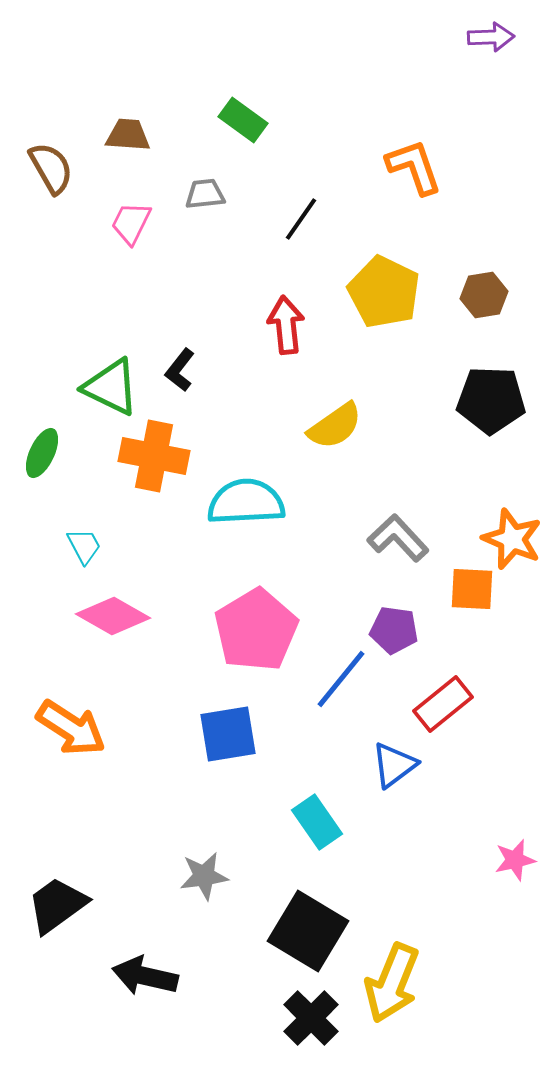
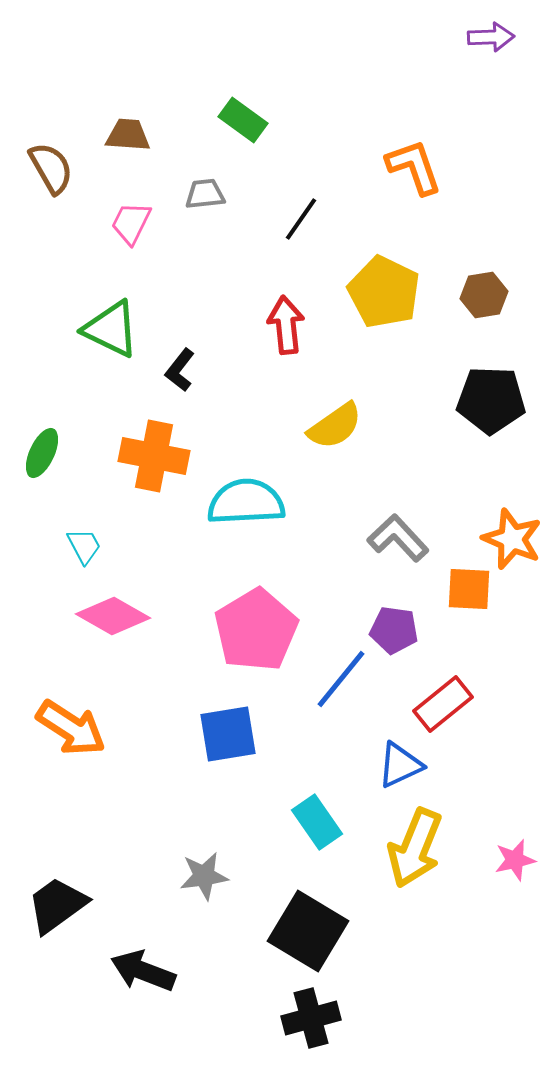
green triangle: moved 58 px up
orange square: moved 3 px left
blue triangle: moved 6 px right; rotated 12 degrees clockwise
black arrow: moved 2 px left, 5 px up; rotated 8 degrees clockwise
yellow arrow: moved 23 px right, 135 px up
black cross: rotated 30 degrees clockwise
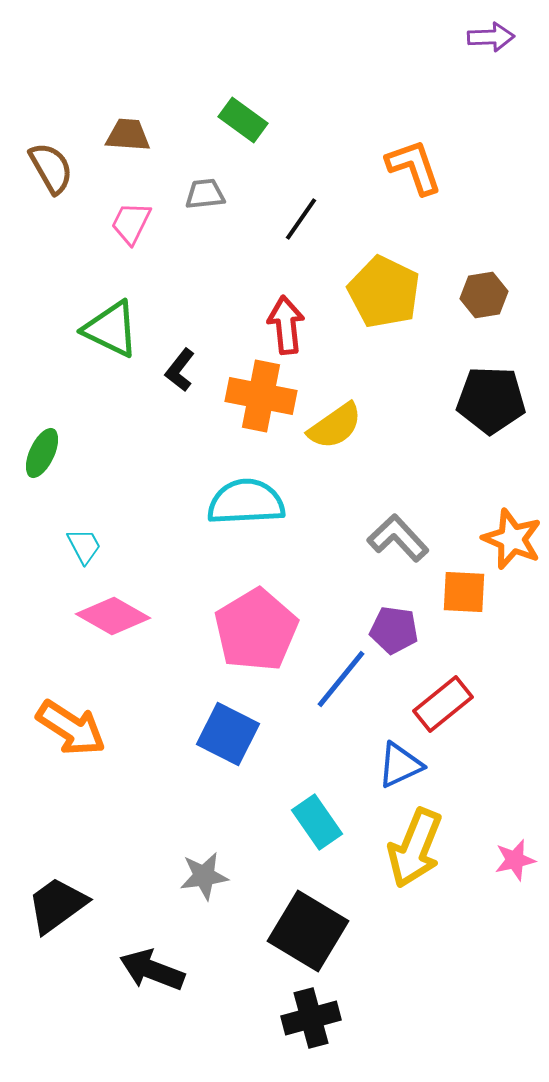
orange cross: moved 107 px right, 60 px up
orange square: moved 5 px left, 3 px down
blue square: rotated 36 degrees clockwise
black arrow: moved 9 px right, 1 px up
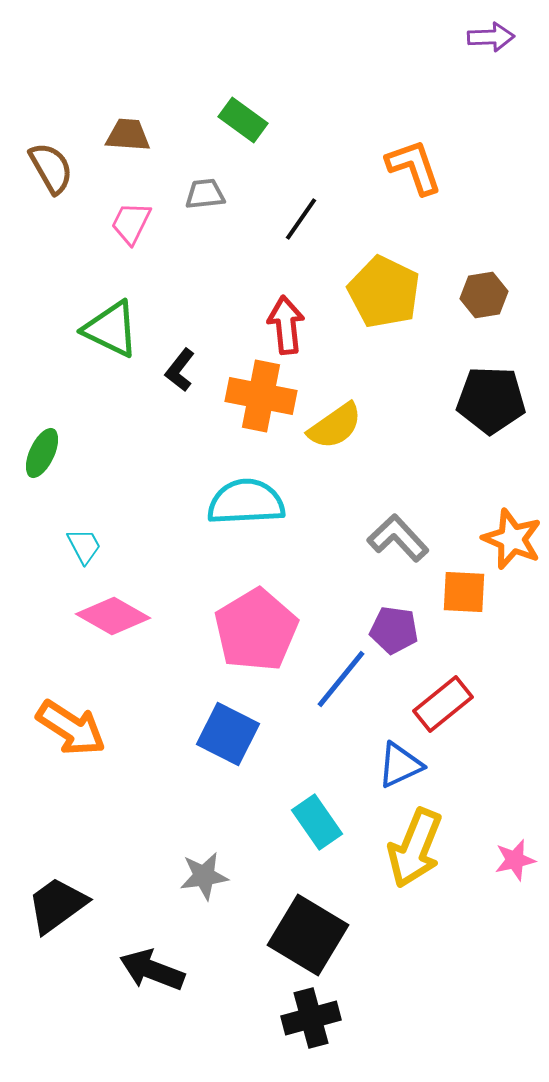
black square: moved 4 px down
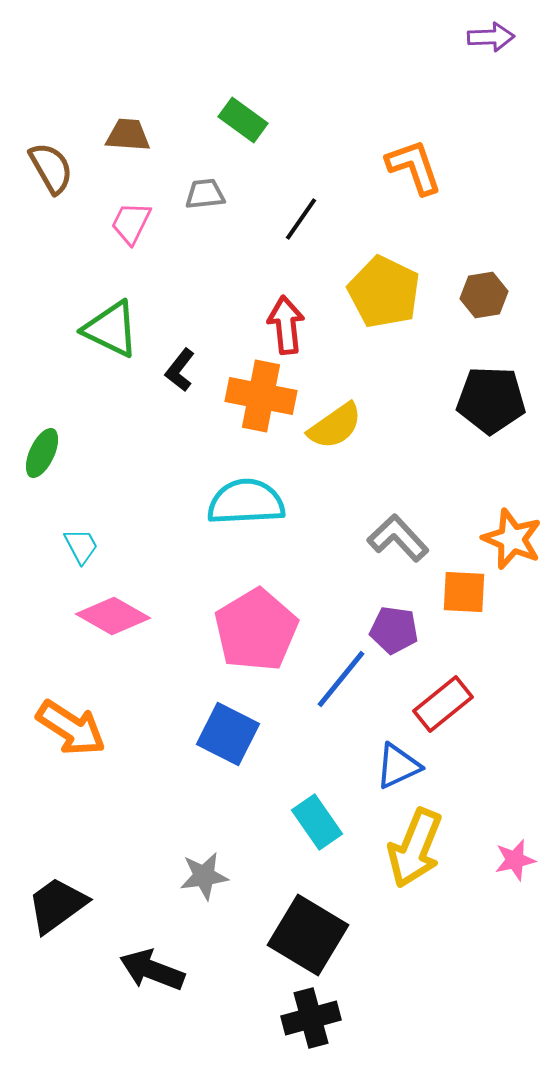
cyan trapezoid: moved 3 px left
blue triangle: moved 2 px left, 1 px down
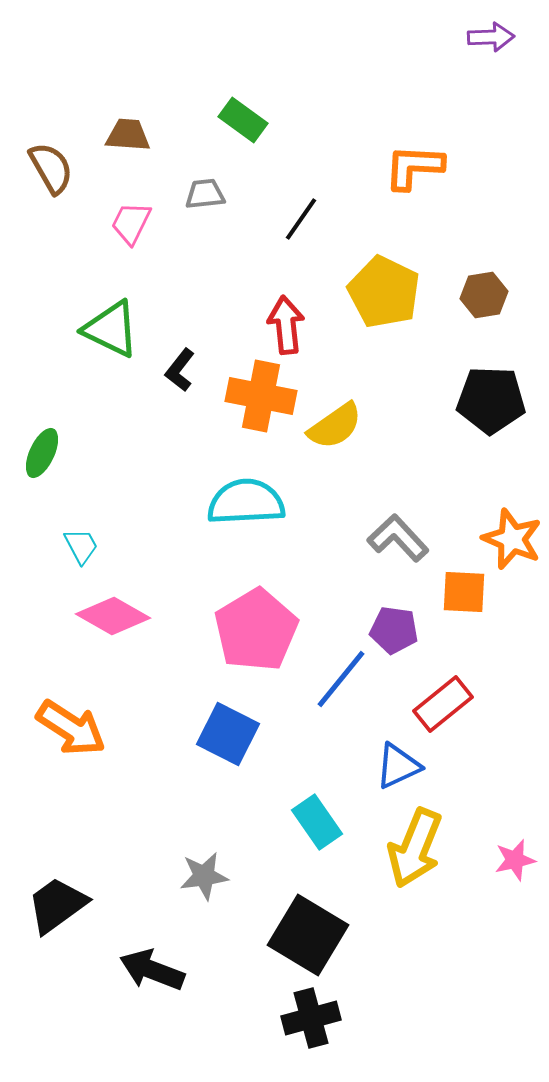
orange L-shape: rotated 68 degrees counterclockwise
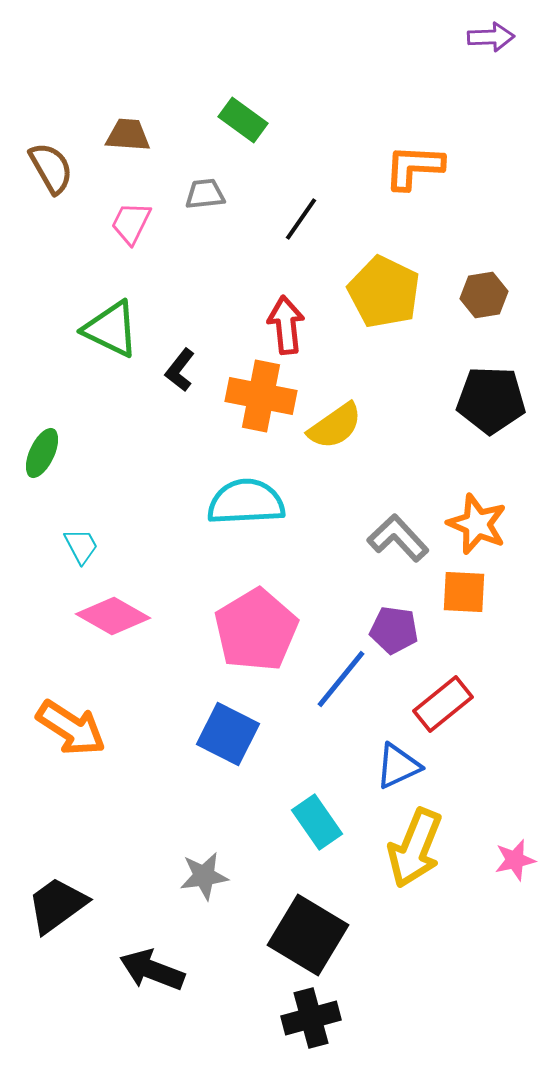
orange star: moved 35 px left, 15 px up
